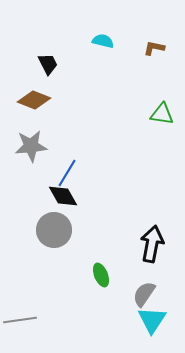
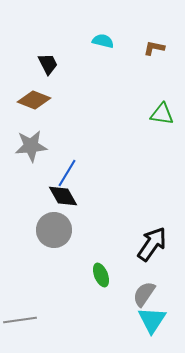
black arrow: rotated 24 degrees clockwise
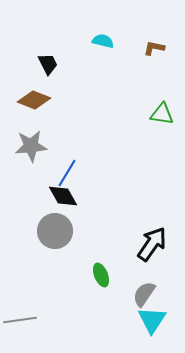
gray circle: moved 1 px right, 1 px down
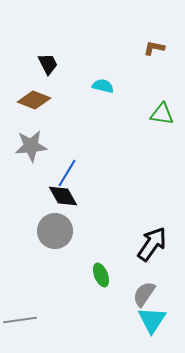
cyan semicircle: moved 45 px down
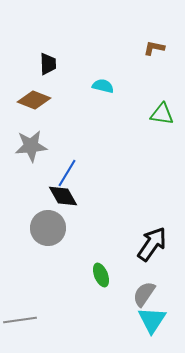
black trapezoid: rotated 25 degrees clockwise
gray circle: moved 7 px left, 3 px up
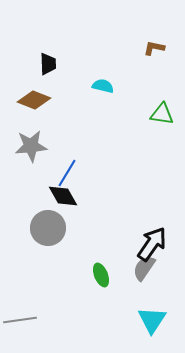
gray semicircle: moved 26 px up
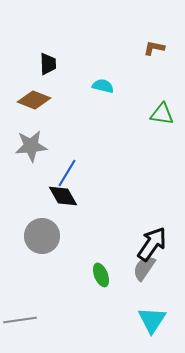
gray circle: moved 6 px left, 8 px down
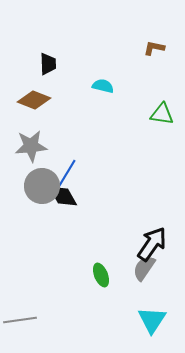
gray circle: moved 50 px up
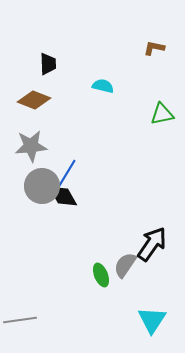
green triangle: rotated 20 degrees counterclockwise
gray semicircle: moved 19 px left, 3 px up
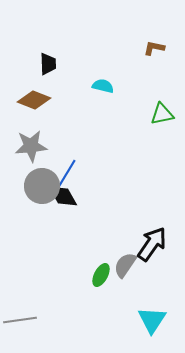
green ellipse: rotated 50 degrees clockwise
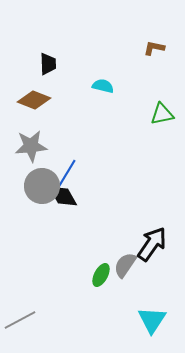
gray line: rotated 20 degrees counterclockwise
